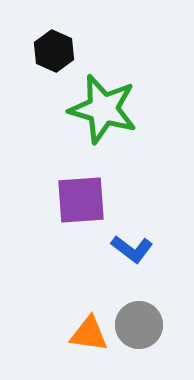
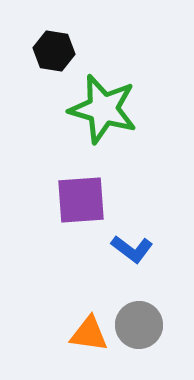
black hexagon: rotated 15 degrees counterclockwise
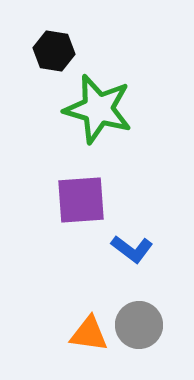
green star: moved 5 px left
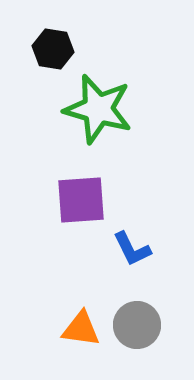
black hexagon: moved 1 px left, 2 px up
blue L-shape: rotated 27 degrees clockwise
gray circle: moved 2 px left
orange triangle: moved 8 px left, 5 px up
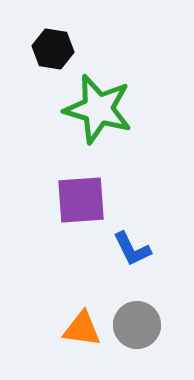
orange triangle: moved 1 px right
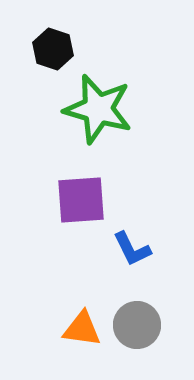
black hexagon: rotated 9 degrees clockwise
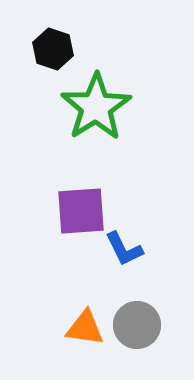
green star: moved 2 px left, 2 px up; rotated 24 degrees clockwise
purple square: moved 11 px down
blue L-shape: moved 8 px left
orange triangle: moved 3 px right, 1 px up
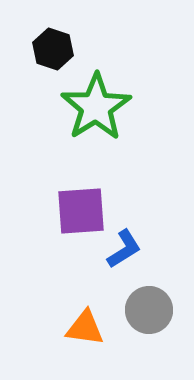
blue L-shape: rotated 96 degrees counterclockwise
gray circle: moved 12 px right, 15 px up
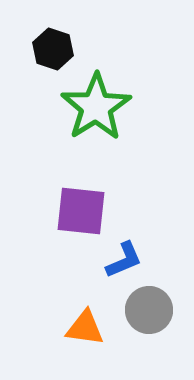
purple square: rotated 10 degrees clockwise
blue L-shape: moved 11 px down; rotated 9 degrees clockwise
